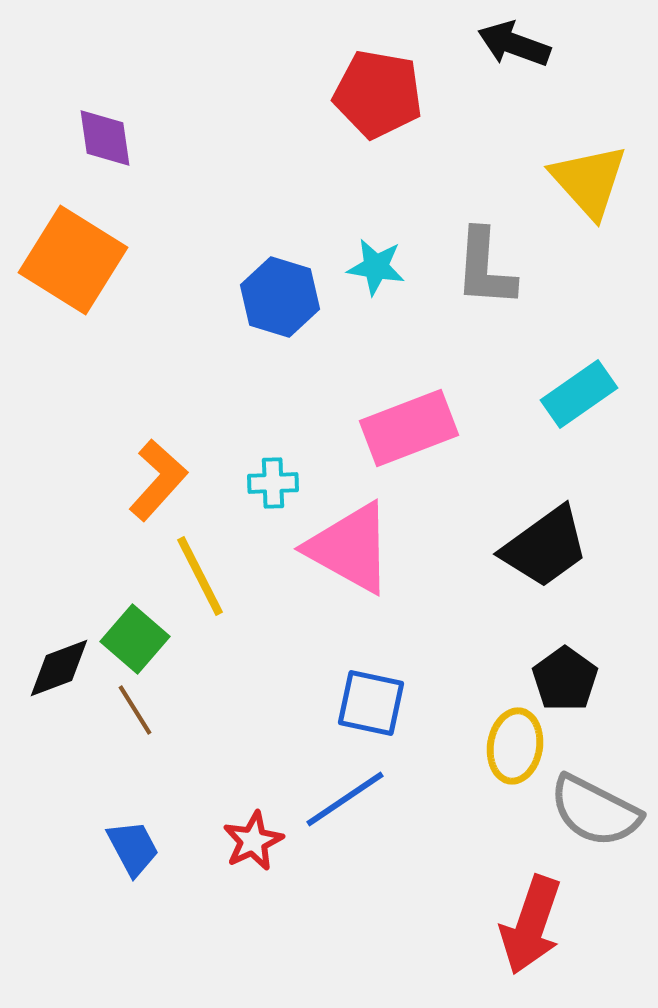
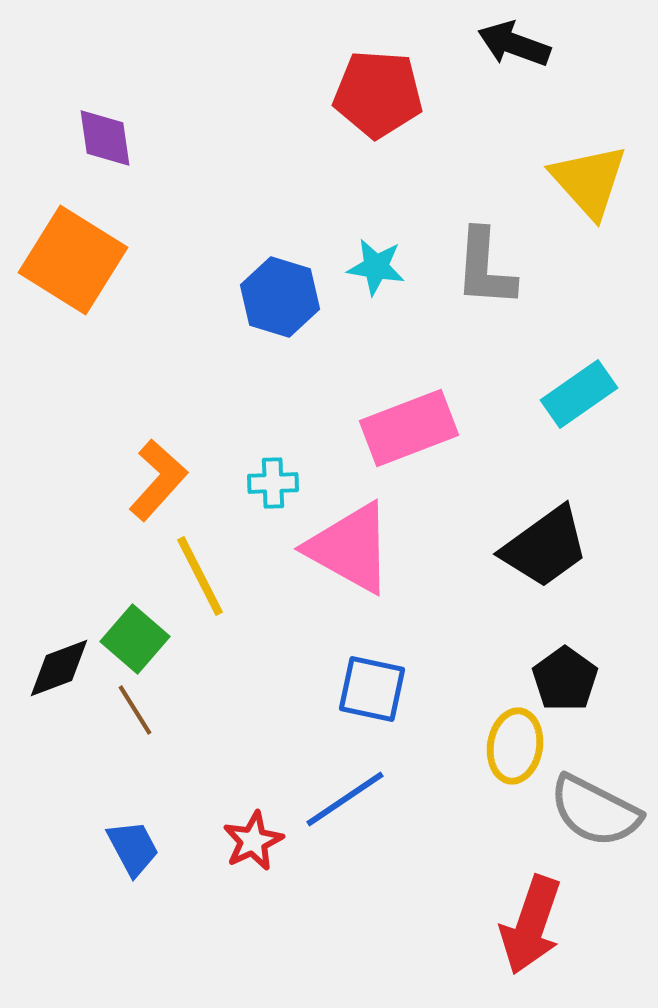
red pentagon: rotated 6 degrees counterclockwise
blue square: moved 1 px right, 14 px up
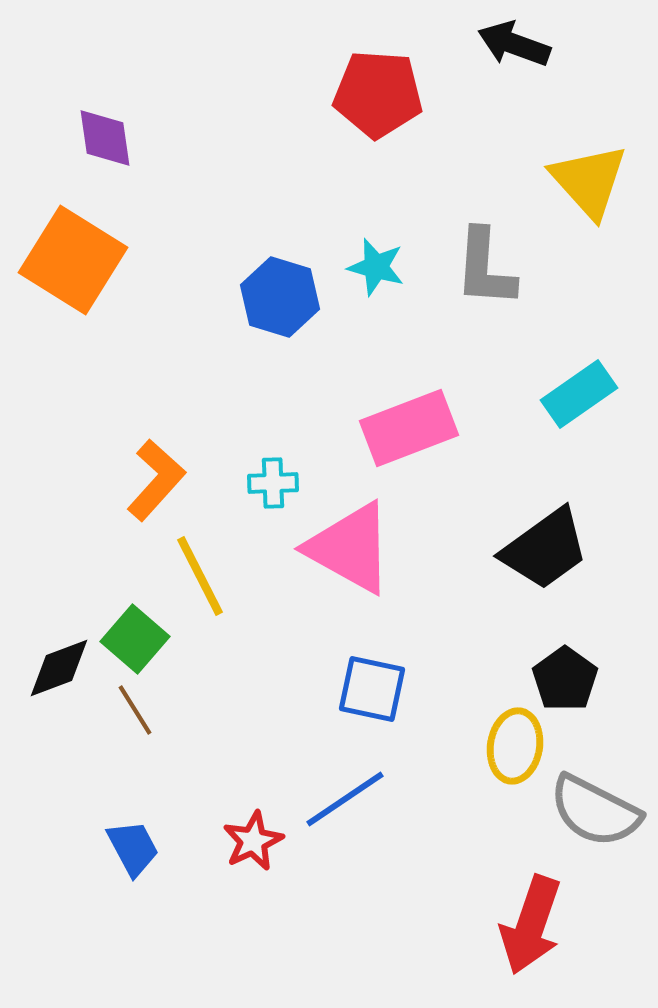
cyan star: rotated 6 degrees clockwise
orange L-shape: moved 2 px left
black trapezoid: moved 2 px down
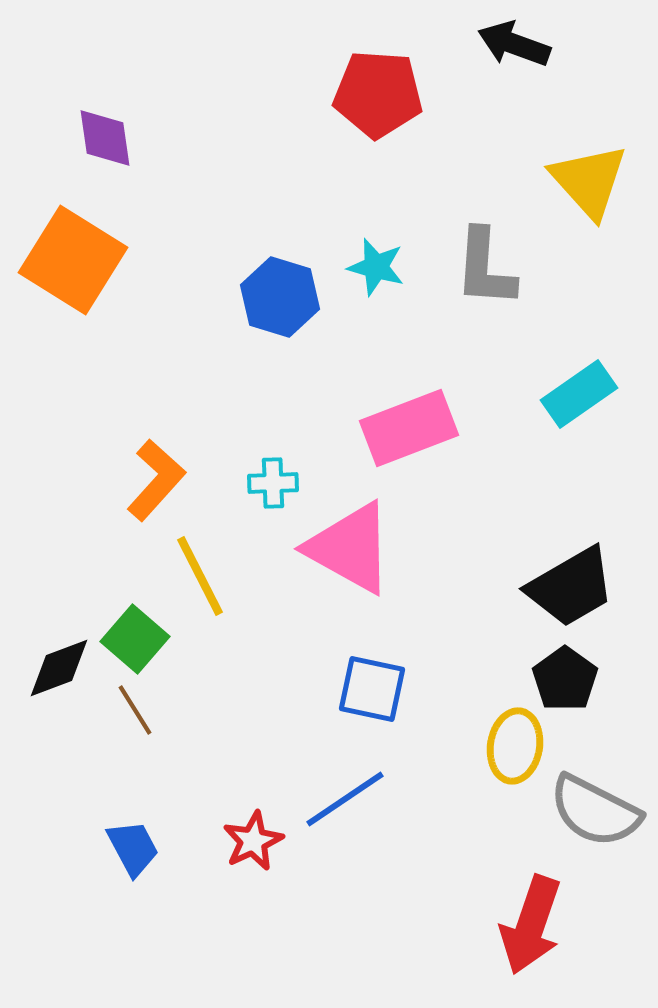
black trapezoid: moved 26 px right, 38 px down; rotated 6 degrees clockwise
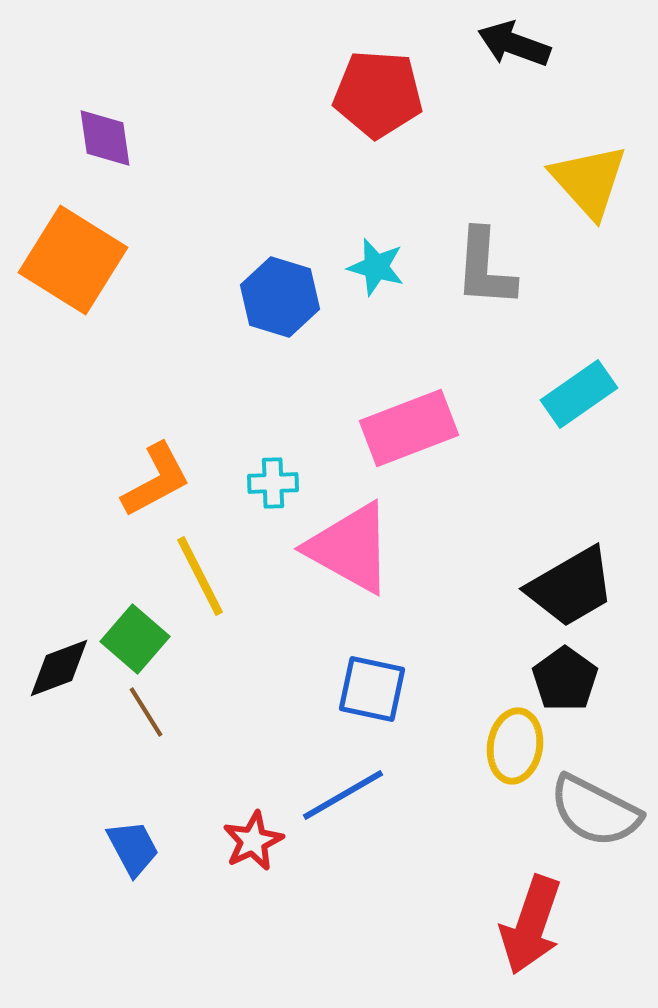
orange L-shape: rotated 20 degrees clockwise
brown line: moved 11 px right, 2 px down
blue line: moved 2 px left, 4 px up; rotated 4 degrees clockwise
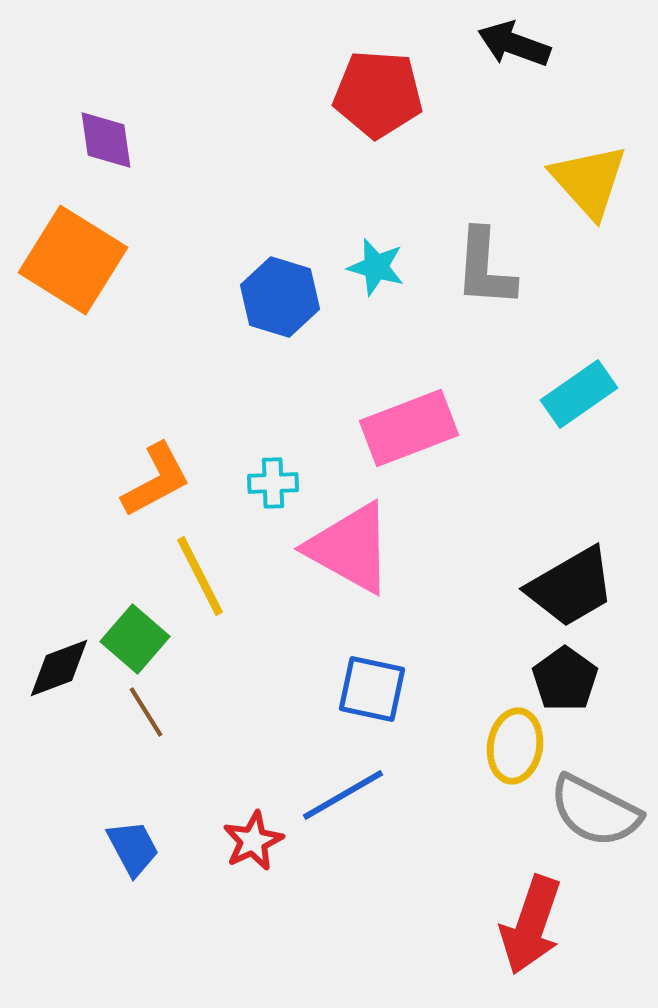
purple diamond: moved 1 px right, 2 px down
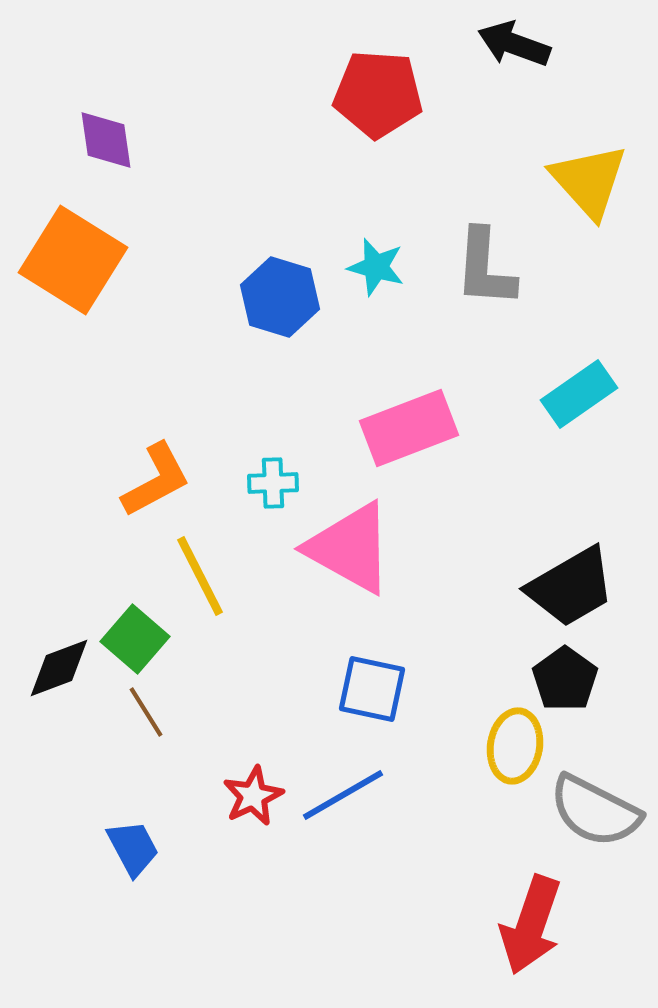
red star: moved 45 px up
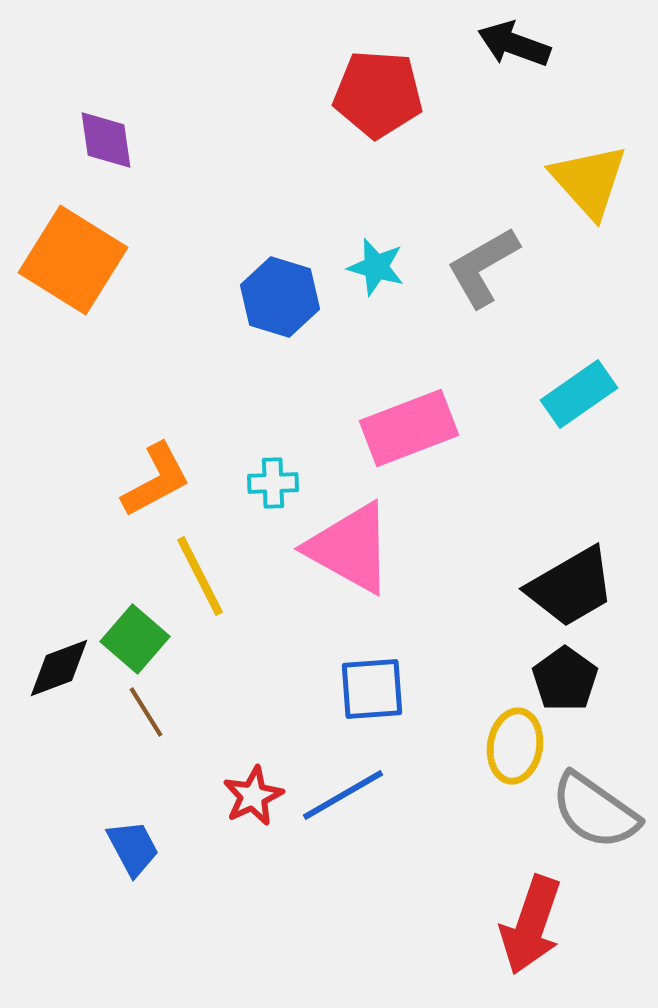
gray L-shape: moved 2 px left, 1 px up; rotated 56 degrees clockwise
blue square: rotated 16 degrees counterclockwise
gray semicircle: rotated 8 degrees clockwise
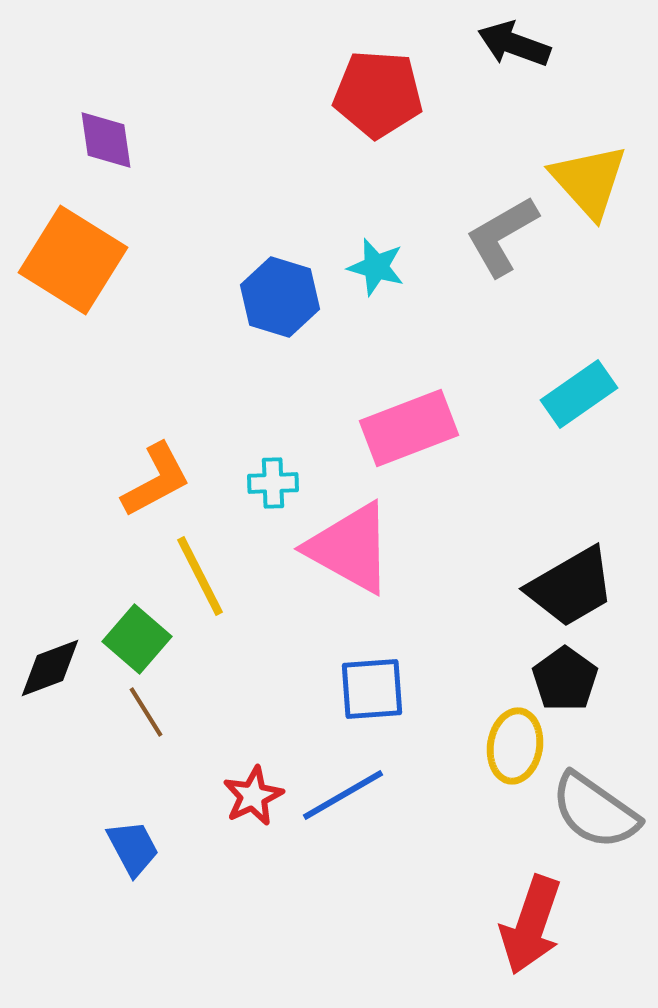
gray L-shape: moved 19 px right, 31 px up
green square: moved 2 px right
black diamond: moved 9 px left
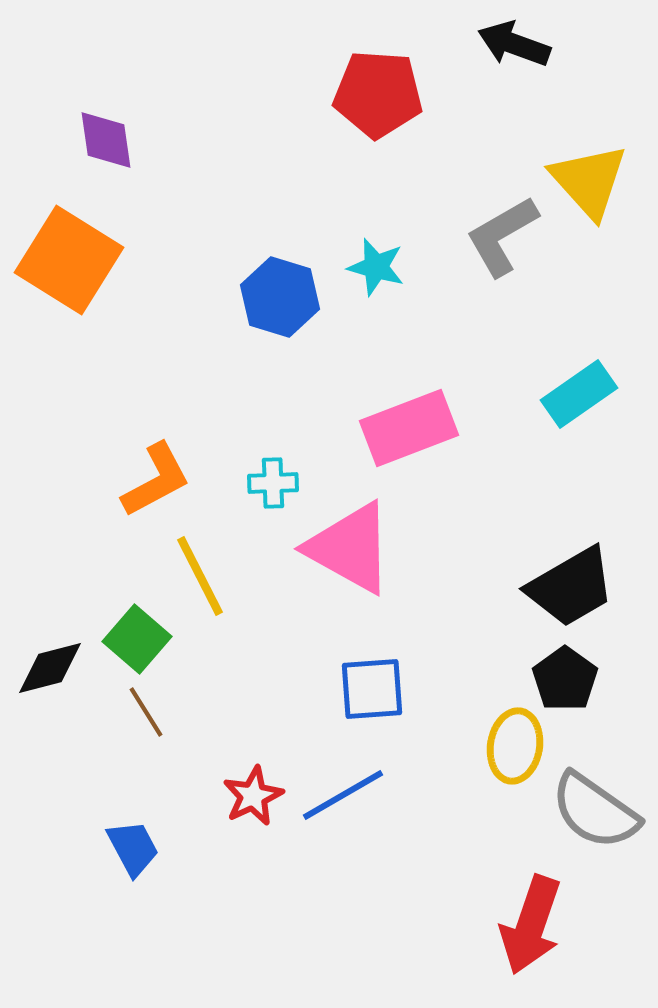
orange square: moved 4 px left
black diamond: rotated 6 degrees clockwise
